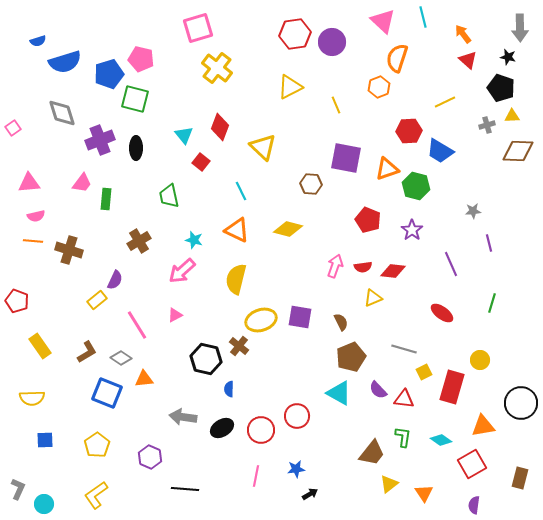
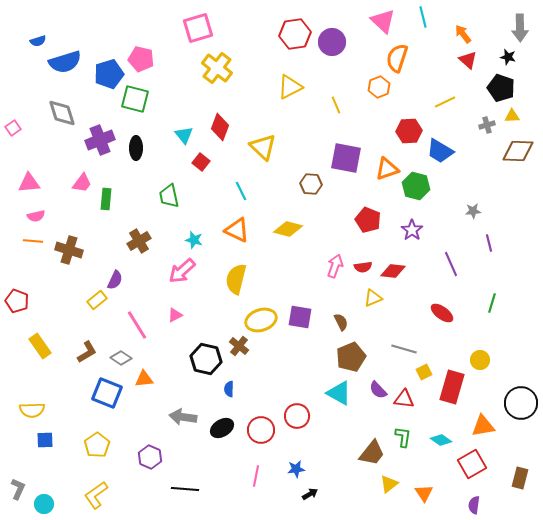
yellow semicircle at (32, 398): moved 12 px down
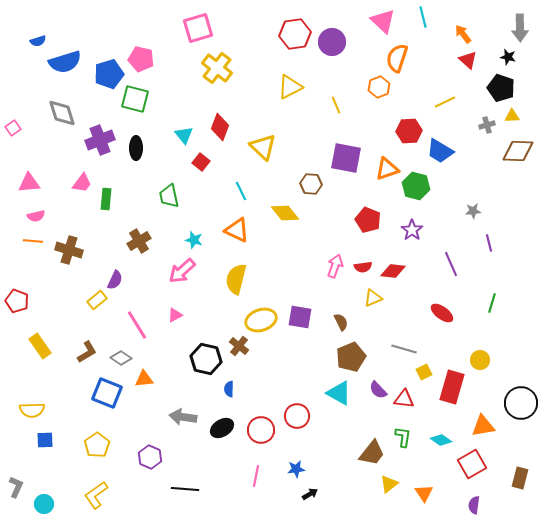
yellow diamond at (288, 229): moved 3 px left, 16 px up; rotated 36 degrees clockwise
gray L-shape at (18, 489): moved 2 px left, 2 px up
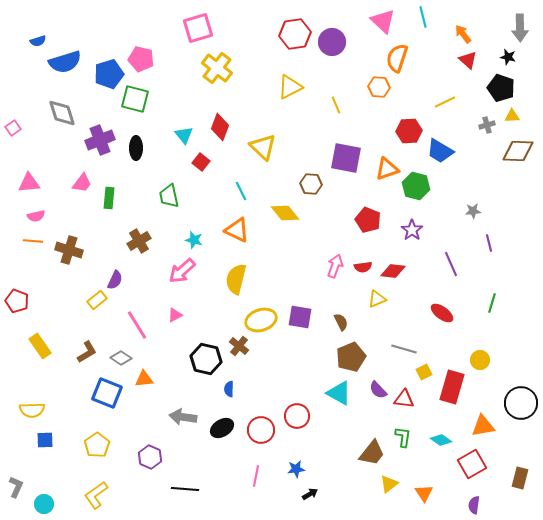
orange hexagon at (379, 87): rotated 25 degrees clockwise
green rectangle at (106, 199): moved 3 px right, 1 px up
yellow triangle at (373, 298): moved 4 px right, 1 px down
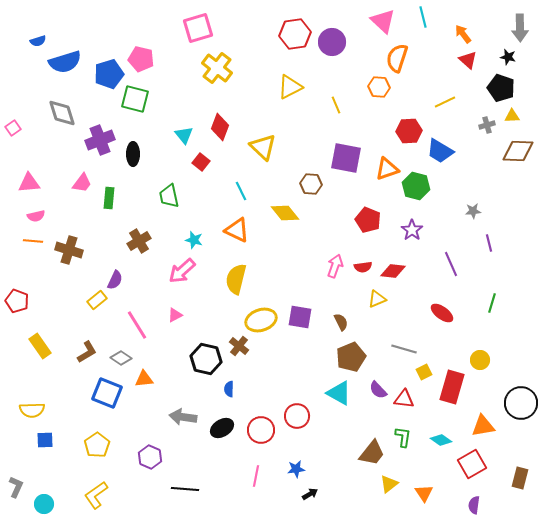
black ellipse at (136, 148): moved 3 px left, 6 px down
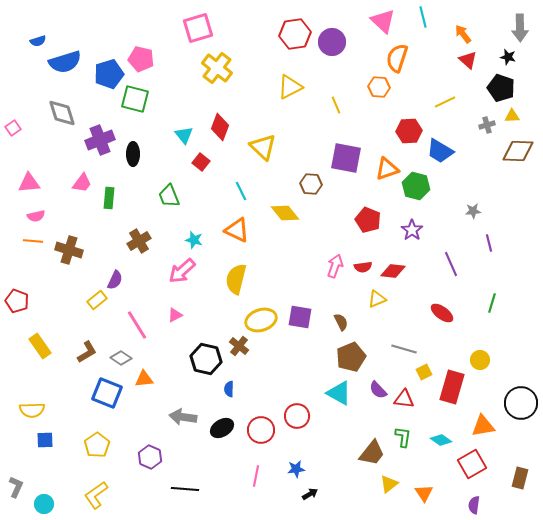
green trapezoid at (169, 196): rotated 10 degrees counterclockwise
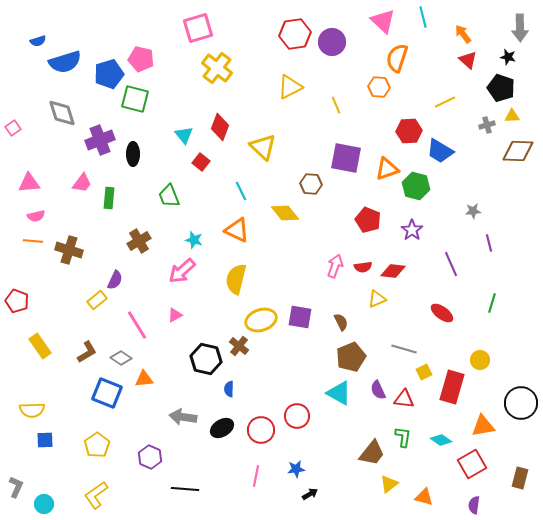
purple semicircle at (378, 390): rotated 18 degrees clockwise
orange triangle at (424, 493): moved 4 px down; rotated 42 degrees counterclockwise
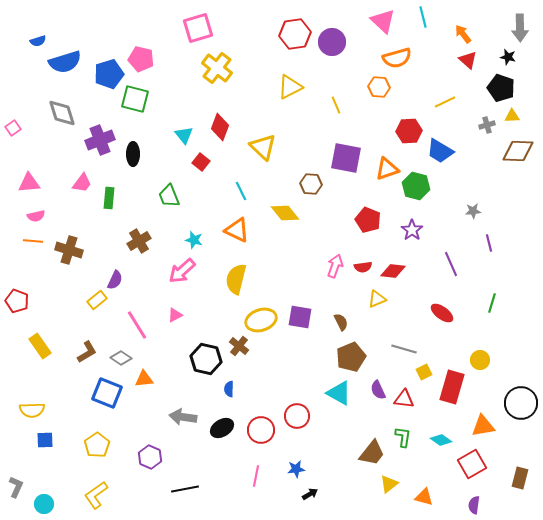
orange semicircle at (397, 58): rotated 124 degrees counterclockwise
black line at (185, 489): rotated 16 degrees counterclockwise
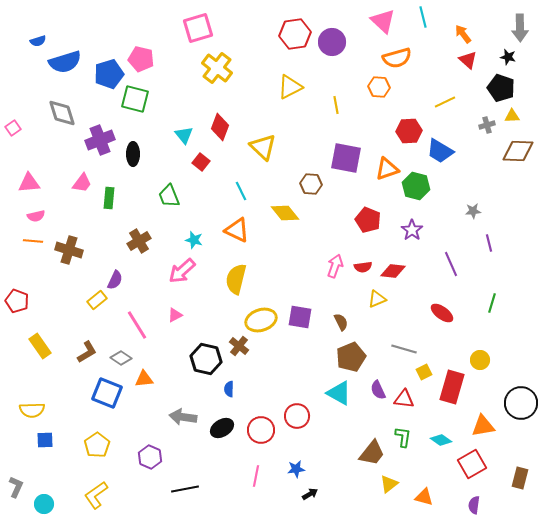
yellow line at (336, 105): rotated 12 degrees clockwise
